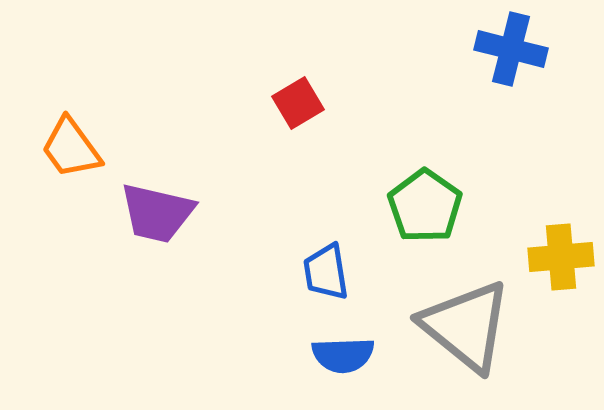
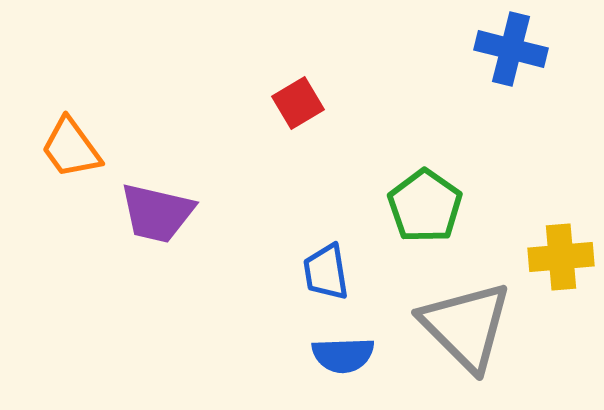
gray triangle: rotated 6 degrees clockwise
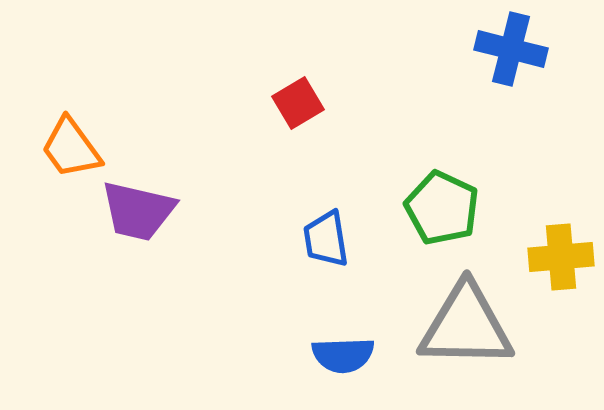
green pentagon: moved 17 px right, 2 px down; rotated 10 degrees counterclockwise
purple trapezoid: moved 19 px left, 2 px up
blue trapezoid: moved 33 px up
gray triangle: rotated 44 degrees counterclockwise
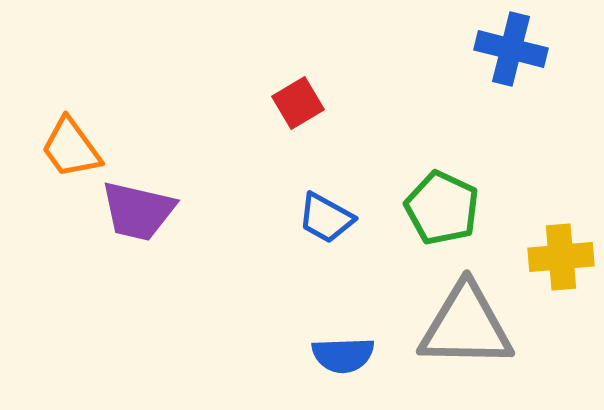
blue trapezoid: moved 21 px up; rotated 52 degrees counterclockwise
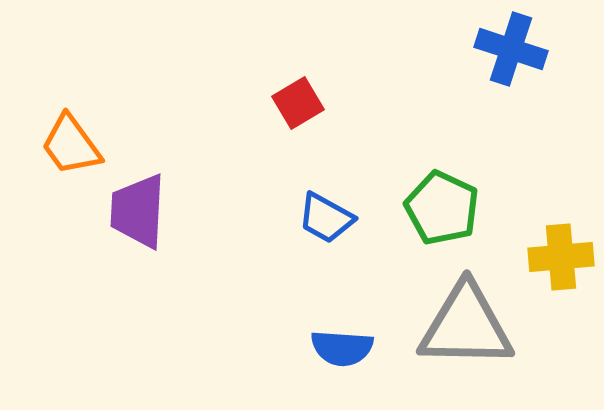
blue cross: rotated 4 degrees clockwise
orange trapezoid: moved 3 px up
purple trapezoid: rotated 80 degrees clockwise
blue semicircle: moved 1 px left, 7 px up; rotated 6 degrees clockwise
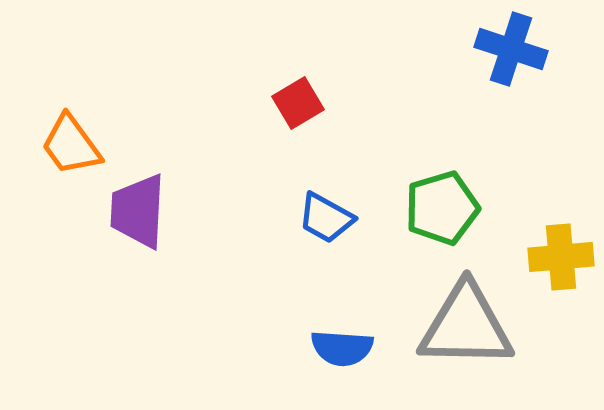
green pentagon: rotated 30 degrees clockwise
